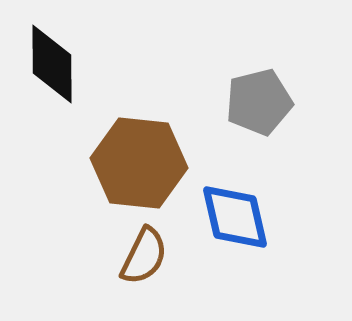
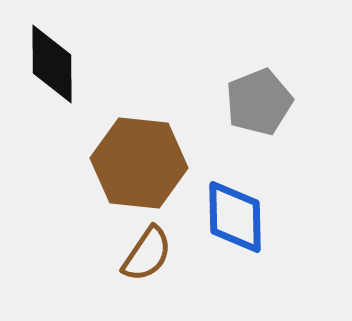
gray pentagon: rotated 8 degrees counterclockwise
blue diamond: rotated 12 degrees clockwise
brown semicircle: moved 3 px right, 2 px up; rotated 8 degrees clockwise
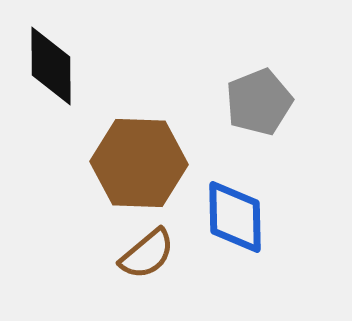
black diamond: moved 1 px left, 2 px down
brown hexagon: rotated 4 degrees counterclockwise
brown semicircle: rotated 16 degrees clockwise
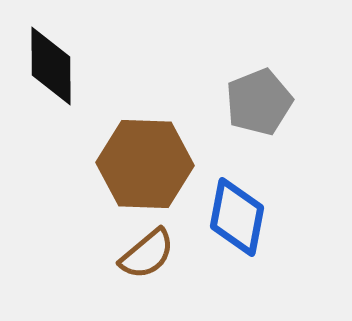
brown hexagon: moved 6 px right, 1 px down
blue diamond: moved 2 px right; rotated 12 degrees clockwise
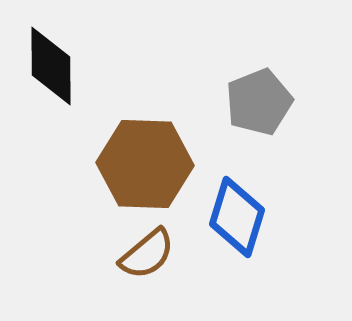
blue diamond: rotated 6 degrees clockwise
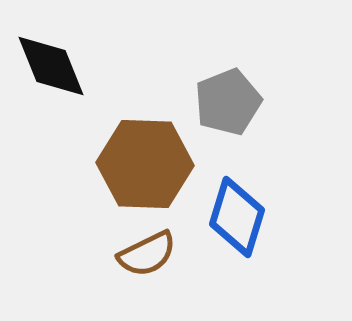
black diamond: rotated 22 degrees counterclockwise
gray pentagon: moved 31 px left
brown semicircle: rotated 14 degrees clockwise
